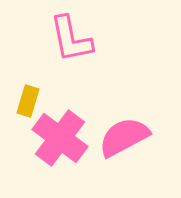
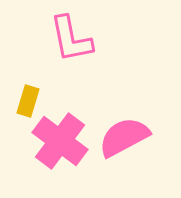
pink cross: moved 3 px down
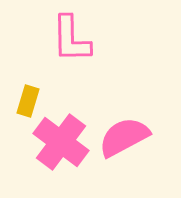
pink L-shape: rotated 10 degrees clockwise
pink cross: moved 1 px right, 1 px down
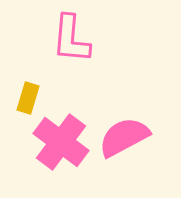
pink L-shape: rotated 6 degrees clockwise
yellow rectangle: moved 3 px up
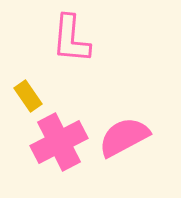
yellow rectangle: moved 2 px up; rotated 52 degrees counterclockwise
pink cross: moved 2 px left; rotated 26 degrees clockwise
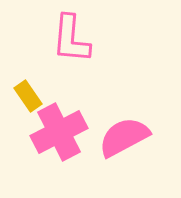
pink cross: moved 10 px up
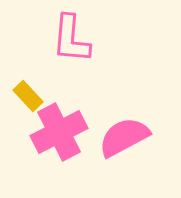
yellow rectangle: rotated 8 degrees counterclockwise
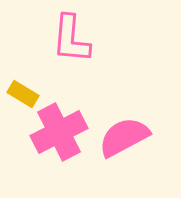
yellow rectangle: moved 5 px left, 2 px up; rotated 16 degrees counterclockwise
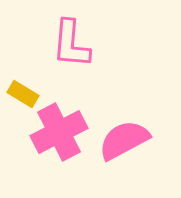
pink L-shape: moved 5 px down
pink semicircle: moved 3 px down
